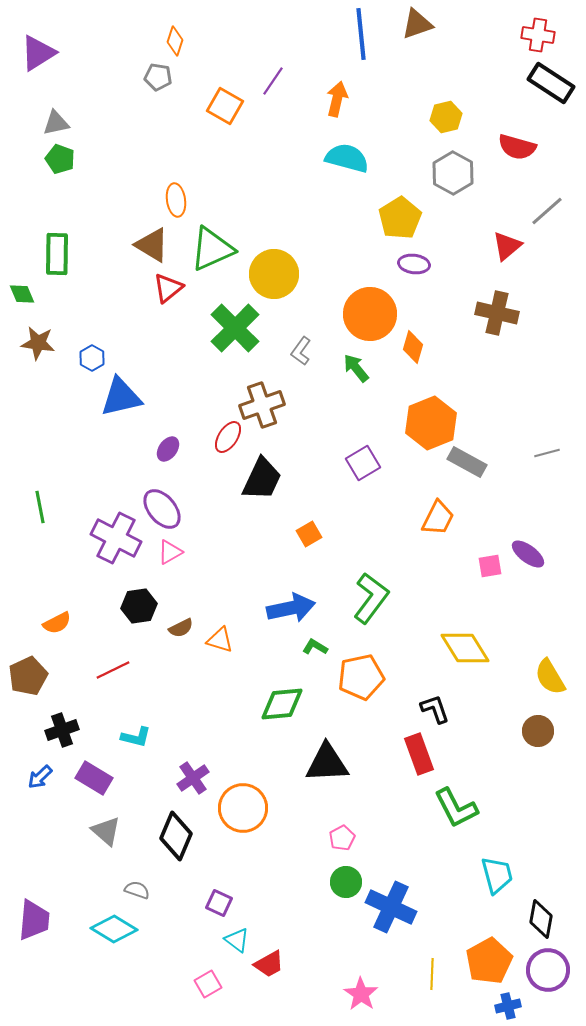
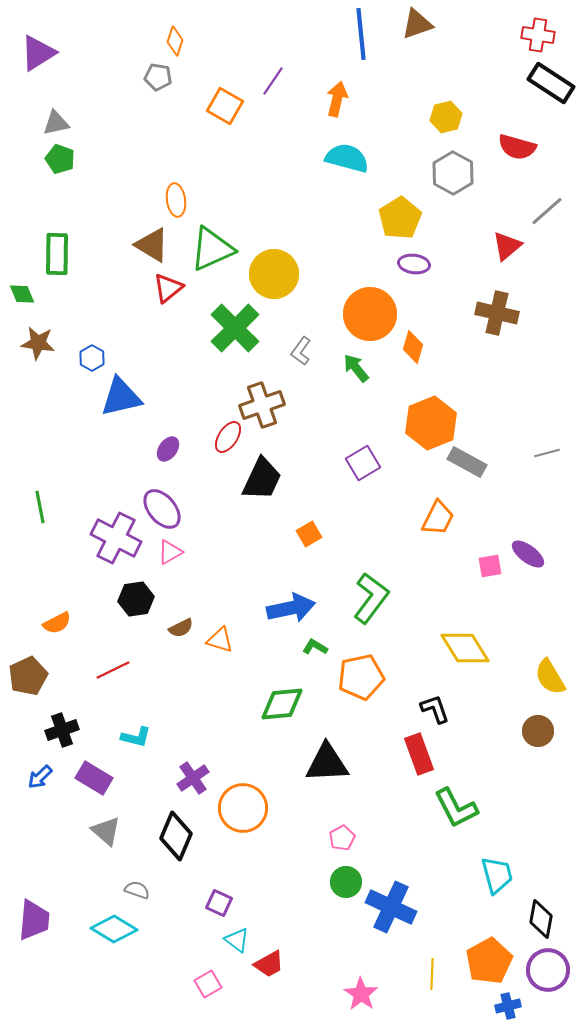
black hexagon at (139, 606): moved 3 px left, 7 px up
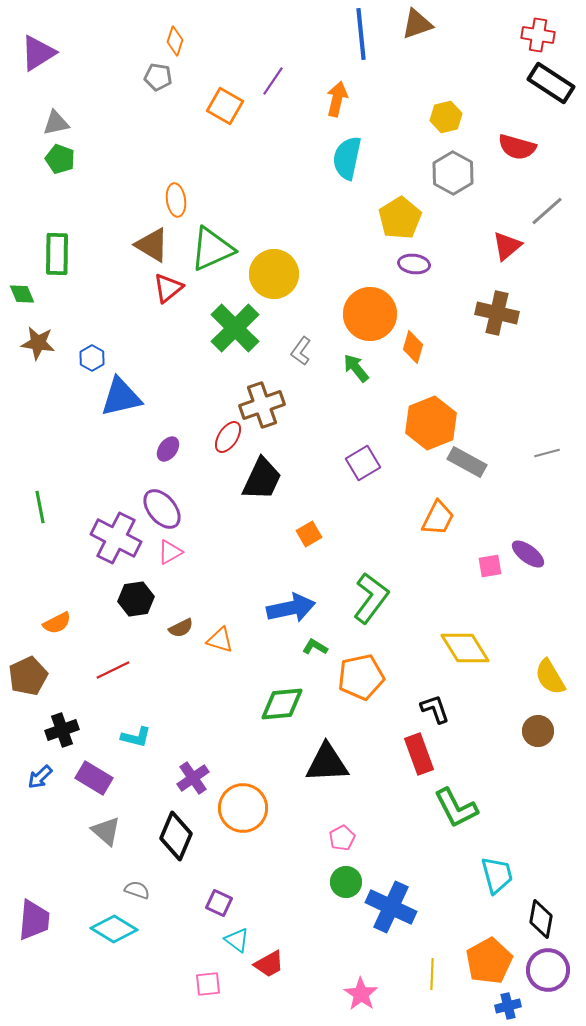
cyan semicircle at (347, 158): rotated 93 degrees counterclockwise
pink square at (208, 984): rotated 24 degrees clockwise
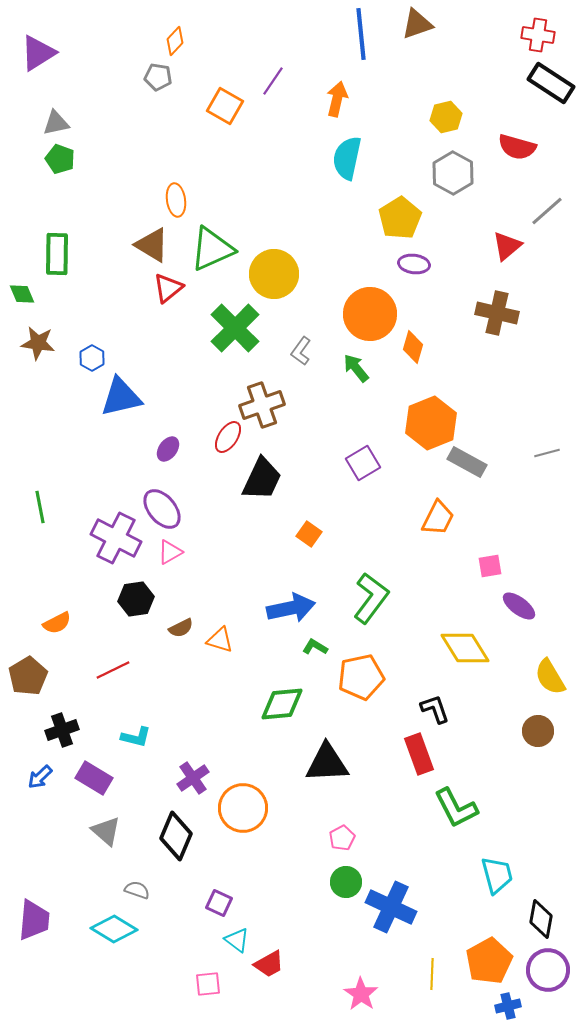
orange diamond at (175, 41): rotated 24 degrees clockwise
orange square at (309, 534): rotated 25 degrees counterclockwise
purple ellipse at (528, 554): moved 9 px left, 52 px down
brown pentagon at (28, 676): rotated 6 degrees counterclockwise
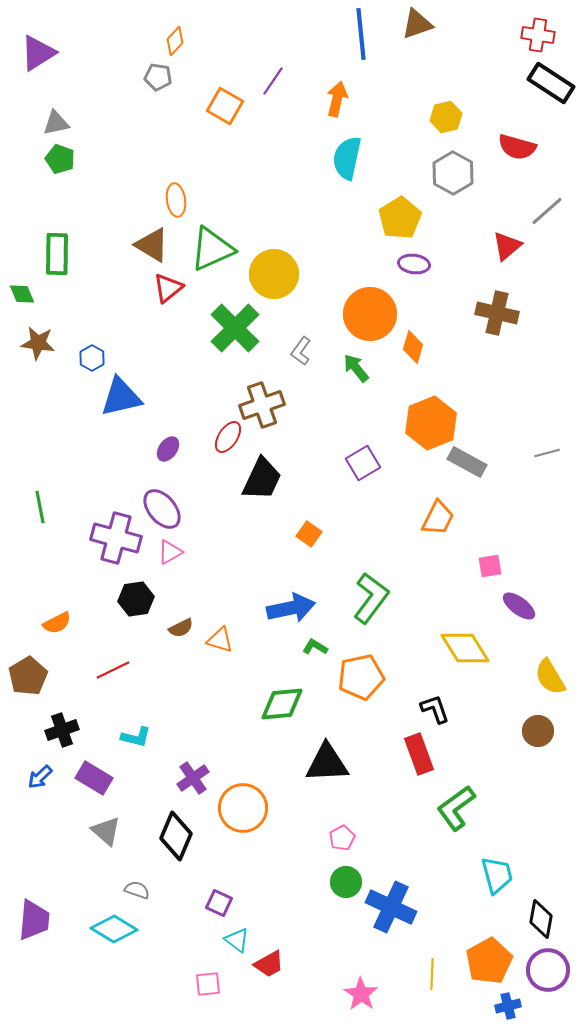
purple cross at (116, 538): rotated 12 degrees counterclockwise
green L-shape at (456, 808): rotated 81 degrees clockwise
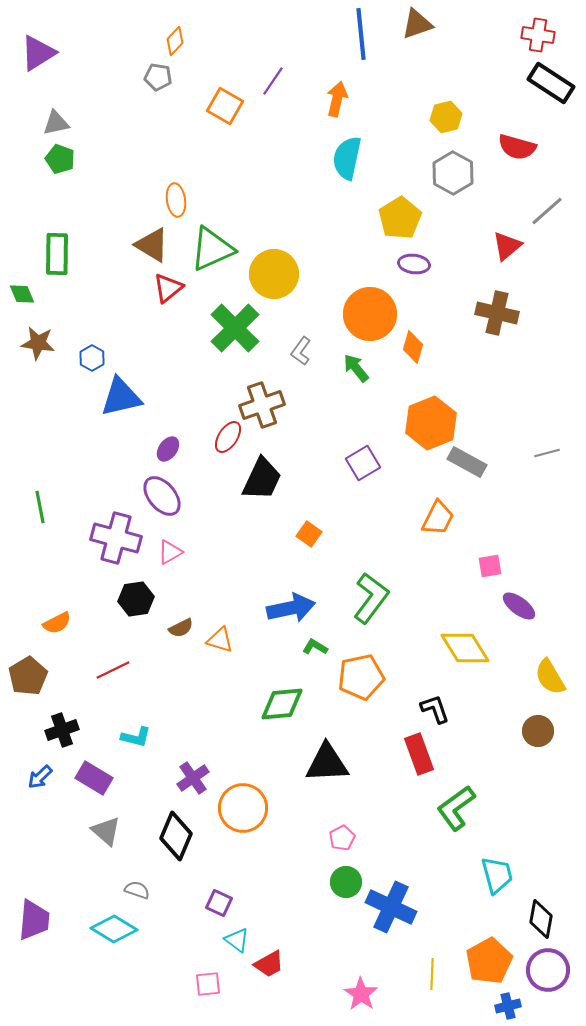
purple ellipse at (162, 509): moved 13 px up
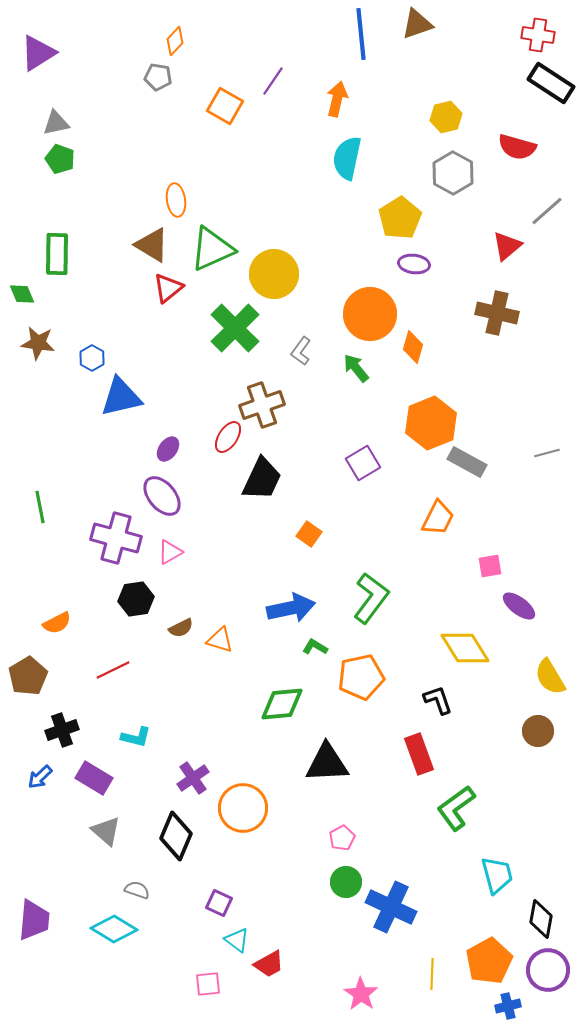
black L-shape at (435, 709): moved 3 px right, 9 px up
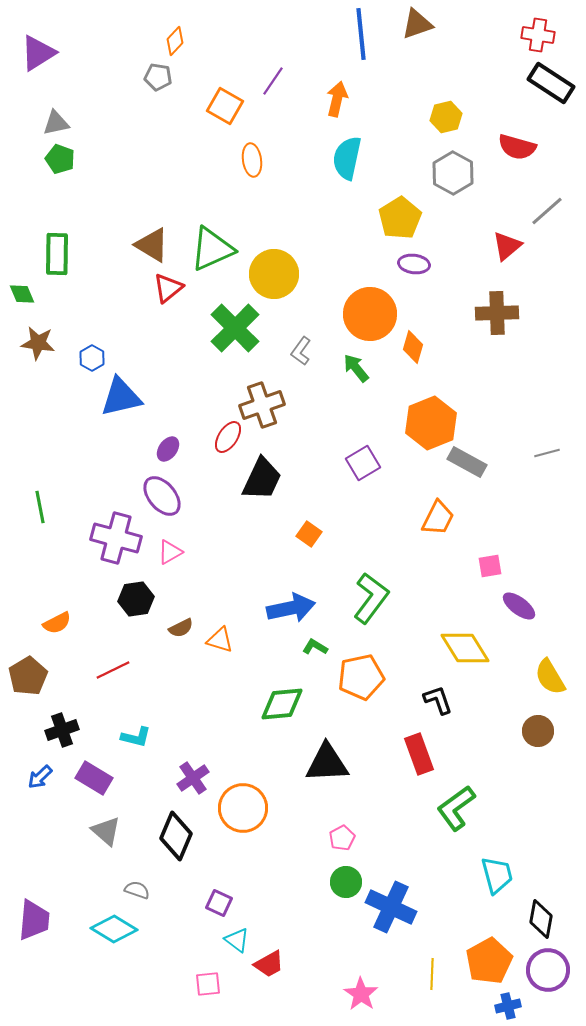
orange ellipse at (176, 200): moved 76 px right, 40 px up
brown cross at (497, 313): rotated 15 degrees counterclockwise
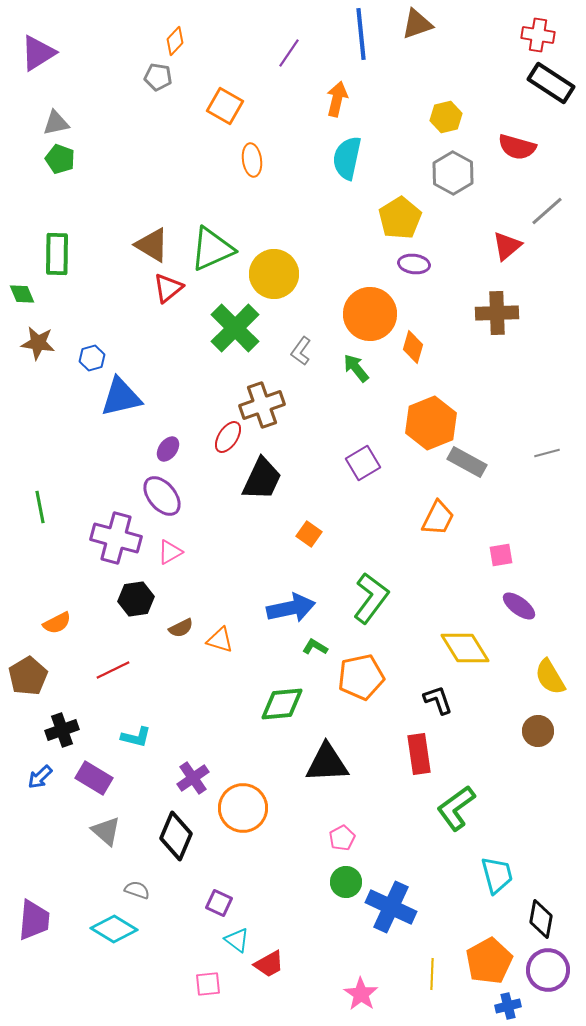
purple line at (273, 81): moved 16 px right, 28 px up
blue hexagon at (92, 358): rotated 15 degrees clockwise
pink square at (490, 566): moved 11 px right, 11 px up
red rectangle at (419, 754): rotated 12 degrees clockwise
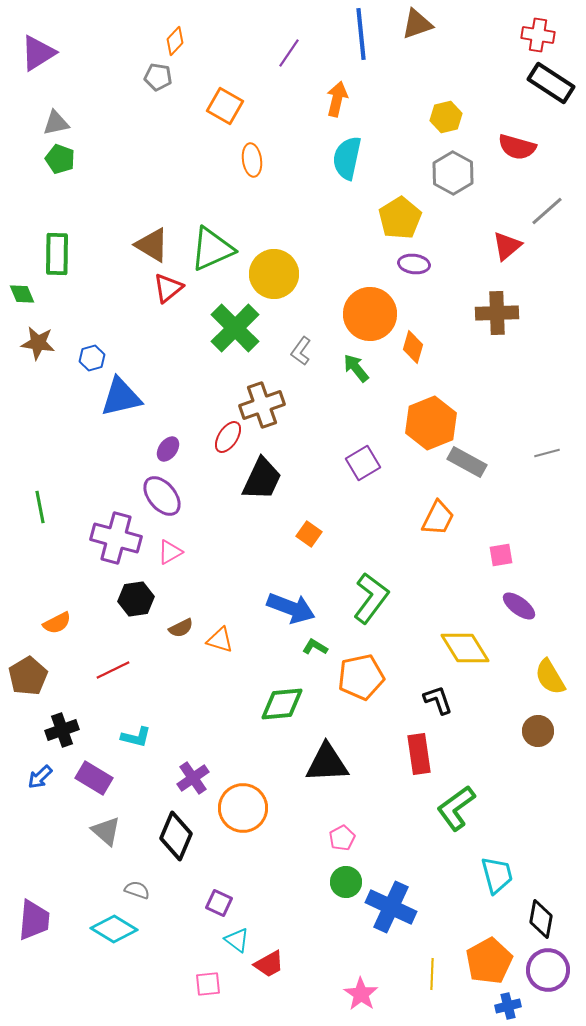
blue arrow at (291, 608): rotated 33 degrees clockwise
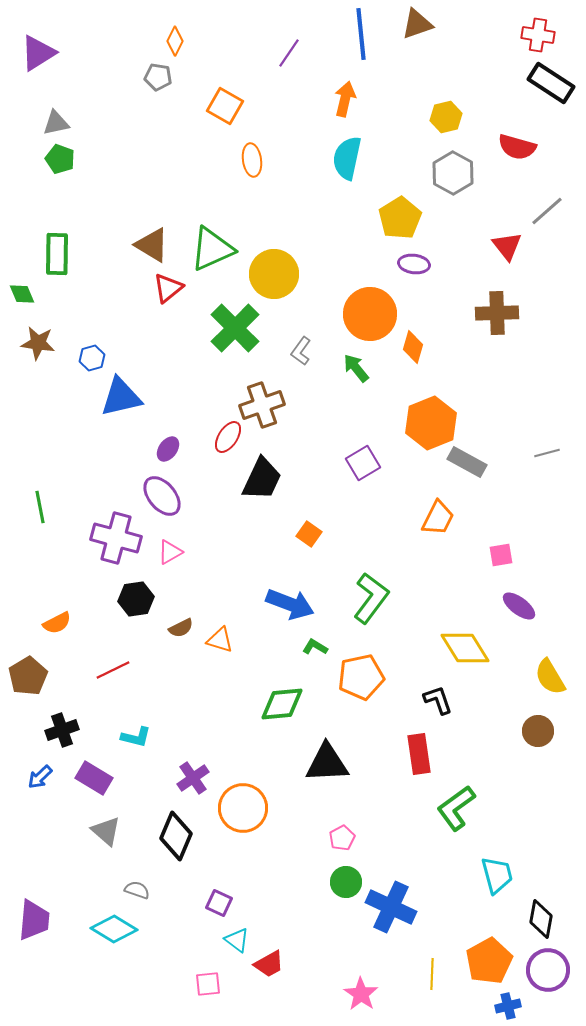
orange diamond at (175, 41): rotated 16 degrees counterclockwise
orange arrow at (337, 99): moved 8 px right
red triangle at (507, 246): rotated 28 degrees counterclockwise
blue arrow at (291, 608): moved 1 px left, 4 px up
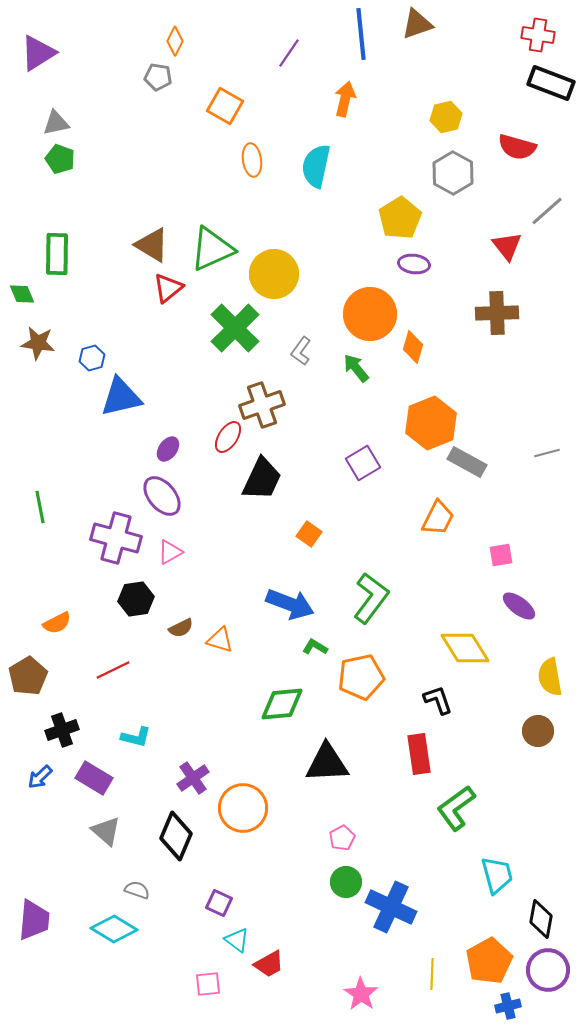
black rectangle at (551, 83): rotated 12 degrees counterclockwise
cyan semicircle at (347, 158): moved 31 px left, 8 px down
yellow semicircle at (550, 677): rotated 21 degrees clockwise
